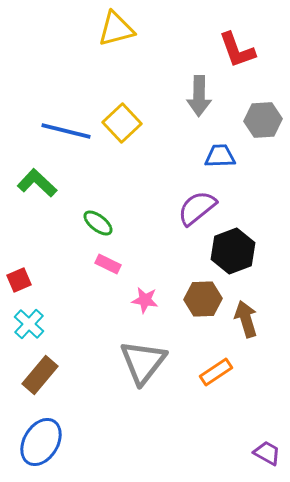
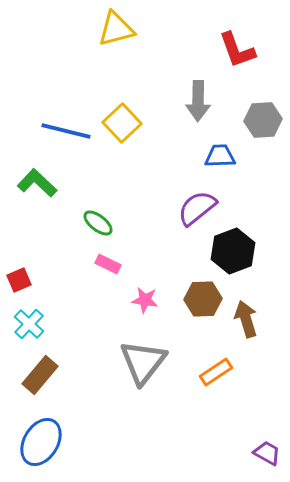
gray arrow: moved 1 px left, 5 px down
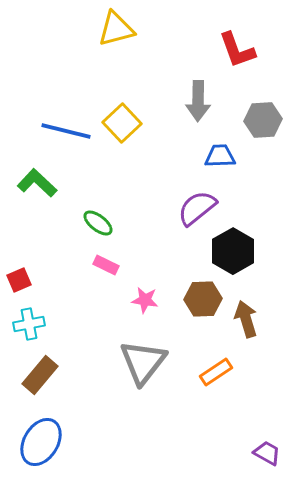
black hexagon: rotated 9 degrees counterclockwise
pink rectangle: moved 2 px left, 1 px down
cyan cross: rotated 36 degrees clockwise
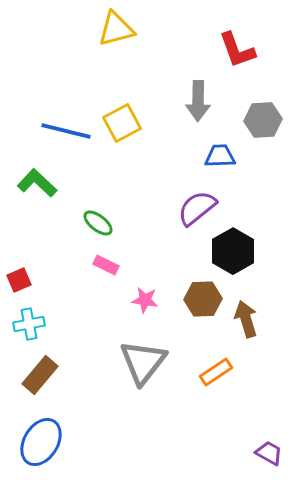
yellow square: rotated 15 degrees clockwise
purple trapezoid: moved 2 px right
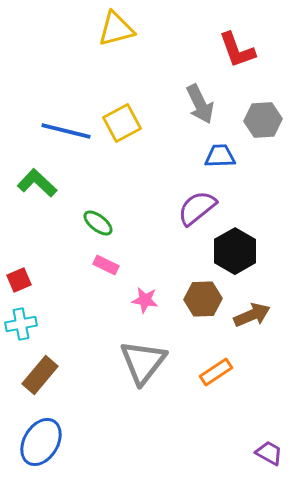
gray arrow: moved 2 px right, 3 px down; rotated 27 degrees counterclockwise
black hexagon: moved 2 px right
brown arrow: moved 6 px right, 4 px up; rotated 84 degrees clockwise
cyan cross: moved 8 px left
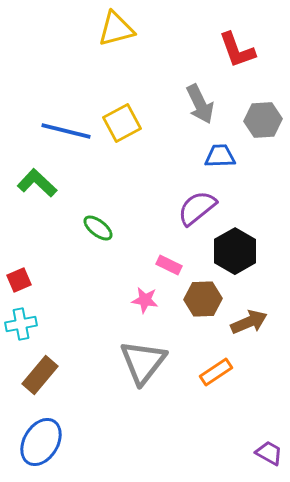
green ellipse: moved 5 px down
pink rectangle: moved 63 px right
brown arrow: moved 3 px left, 7 px down
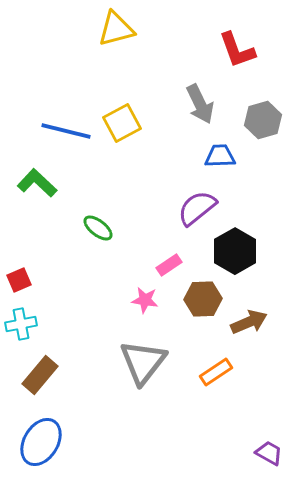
gray hexagon: rotated 12 degrees counterclockwise
pink rectangle: rotated 60 degrees counterclockwise
